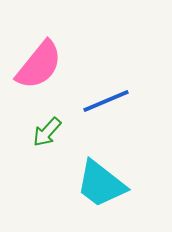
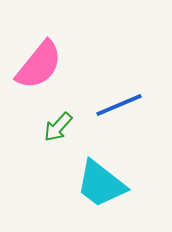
blue line: moved 13 px right, 4 px down
green arrow: moved 11 px right, 5 px up
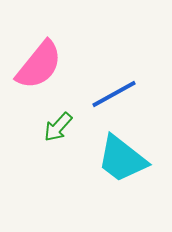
blue line: moved 5 px left, 11 px up; rotated 6 degrees counterclockwise
cyan trapezoid: moved 21 px right, 25 px up
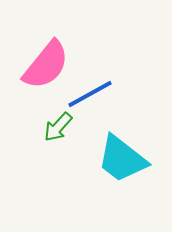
pink semicircle: moved 7 px right
blue line: moved 24 px left
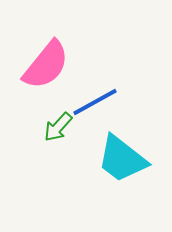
blue line: moved 5 px right, 8 px down
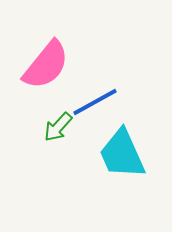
cyan trapezoid: moved 5 px up; rotated 28 degrees clockwise
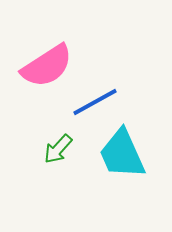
pink semicircle: moved 1 px right, 1 px down; rotated 18 degrees clockwise
green arrow: moved 22 px down
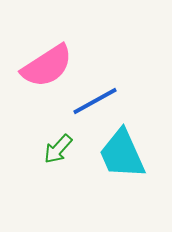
blue line: moved 1 px up
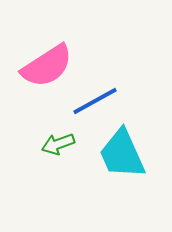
green arrow: moved 5 px up; rotated 28 degrees clockwise
